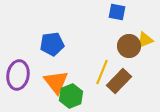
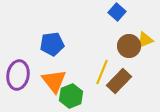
blue square: rotated 30 degrees clockwise
orange triangle: moved 2 px left, 1 px up
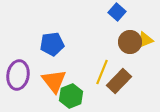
brown circle: moved 1 px right, 4 px up
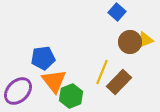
blue pentagon: moved 9 px left, 14 px down
purple ellipse: moved 16 px down; rotated 36 degrees clockwise
brown rectangle: moved 1 px down
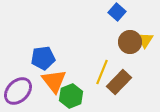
yellow triangle: rotated 36 degrees counterclockwise
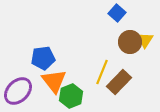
blue square: moved 1 px down
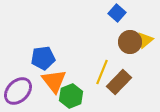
yellow triangle: rotated 18 degrees clockwise
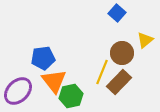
brown circle: moved 8 px left, 11 px down
green hexagon: rotated 10 degrees clockwise
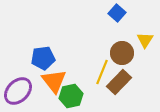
yellow triangle: rotated 18 degrees counterclockwise
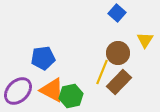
brown circle: moved 4 px left
orange triangle: moved 2 px left, 9 px down; rotated 24 degrees counterclockwise
